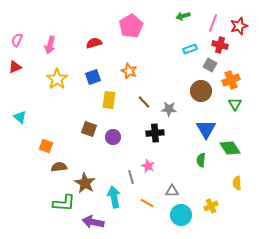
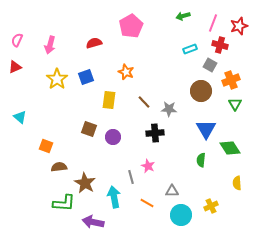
orange star: moved 3 px left, 1 px down
blue square: moved 7 px left
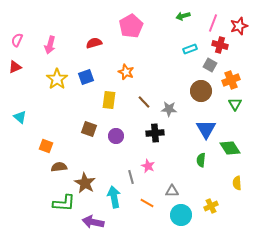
purple circle: moved 3 px right, 1 px up
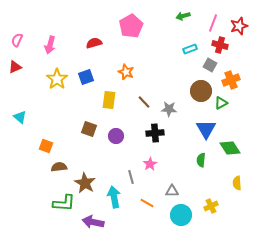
green triangle: moved 14 px left, 1 px up; rotated 32 degrees clockwise
pink star: moved 2 px right, 2 px up; rotated 16 degrees clockwise
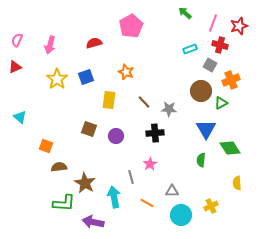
green arrow: moved 2 px right, 3 px up; rotated 56 degrees clockwise
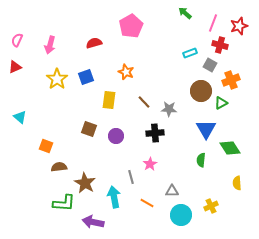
cyan rectangle: moved 4 px down
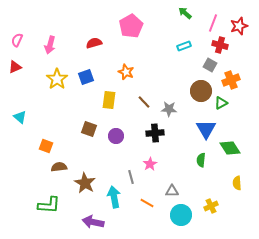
cyan rectangle: moved 6 px left, 7 px up
green L-shape: moved 15 px left, 2 px down
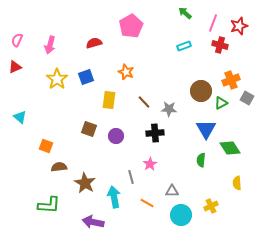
gray square: moved 37 px right, 33 px down
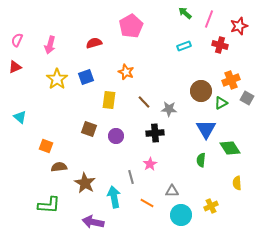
pink line: moved 4 px left, 4 px up
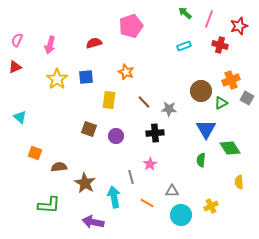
pink pentagon: rotated 10 degrees clockwise
blue square: rotated 14 degrees clockwise
orange square: moved 11 px left, 7 px down
yellow semicircle: moved 2 px right, 1 px up
